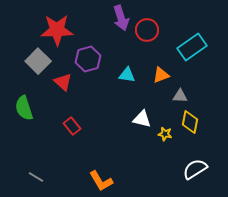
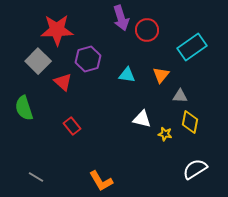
orange triangle: rotated 30 degrees counterclockwise
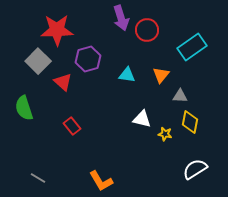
gray line: moved 2 px right, 1 px down
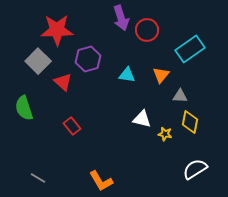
cyan rectangle: moved 2 px left, 2 px down
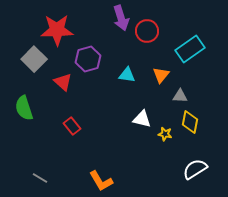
red circle: moved 1 px down
gray square: moved 4 px left, 2 px up
gray line: moved 2 px right
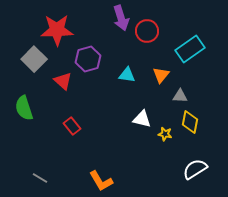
red triangle: moved 1 px up
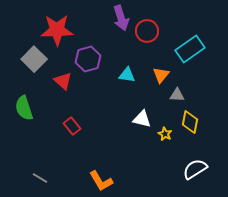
gray triangle: moved 3 px left, 1 px up
yellow star: rotated 16 degrees clockwise
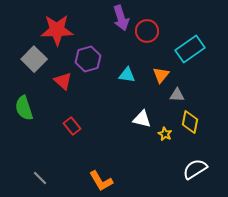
gray line: rotated 14 degrees clockwise
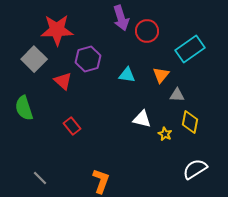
orange L-shape: rotated 130 degrees counterclockwise
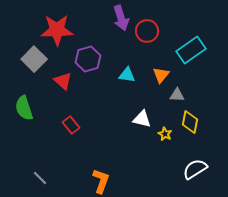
cyan rectangle: moved 1 px right, 1 px down
red rectangle: moved 1 px left, 1 px up
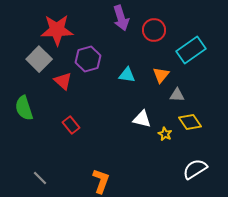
red circle: moved 7 px right, 1 px up
gray square: moved 5 px right
yellow diamond: rotated 45 degrees counterclockwise
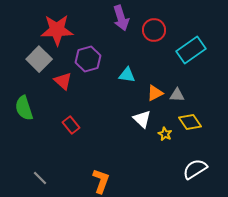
orange triangle: moved 6 px left, 18 px down; rotated 24 degrees clockwise
white triangle: rotated 30 degrees clockwise
